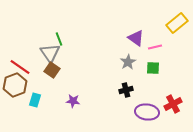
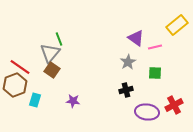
yellow rectangle: moved 2 px down
gray triangle: rotated 15 degrees clockwise
green square: moved 2 px right, 5 px down
red cross: moved 1 px right, 1 px down
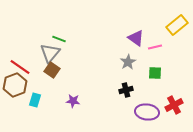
green line: rotated 48 degrees counterclockwise
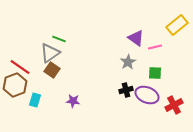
gray triangle: rotated 15 degrees clockwise
purple ellipse: moved 17 px up; rotated 15 degrees clockwise
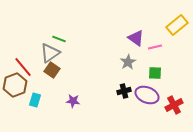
red line: moved 3 px right; rotated 15 degrees clockwise
black cross: moved 2 px left, 1 px down
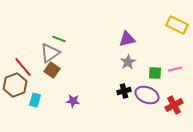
yellow rectangle: rotated 65 degrees clockwise
purple triangle: moved 9 px left, 1 px down; rotated 48 degrees counterclockwise
pink line: moved 20 px right, 22 px down
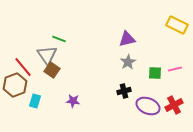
gray triangle: moved 3 px left, 2 px down; rotated 30 degrees counterclockwise
purple ellipse: moved 1 px right, 11 px down
cyan rectangle: moved 1 px down
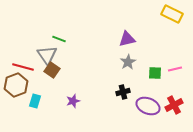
yellow rectangle: moved 5 px left, 11 px up
red line: rotated 35 degrees counterclockwise
brown hexagon: moved 1 px right
black cross: moved 1 px left, 1 px down
purple star: rotated 24 degrees counterclockwise
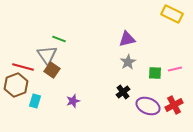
black cross: rotated 24 degrees counterclockwise
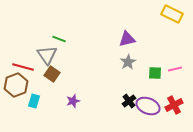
brown square: moved 4 px down
black cross: moved 6 px right, 9 px down
cyan rectangle: moved 1 px left
